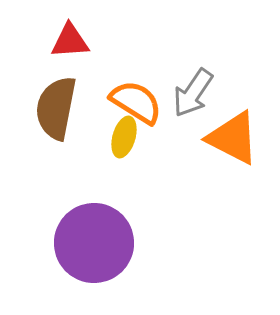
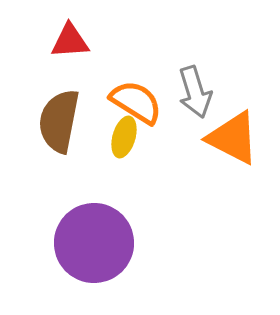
gray arrow: moved 2 px right, 1 px up; rotated 51 degrees counterclockwise
brown semicircle: moved 3 px right, 13 px down
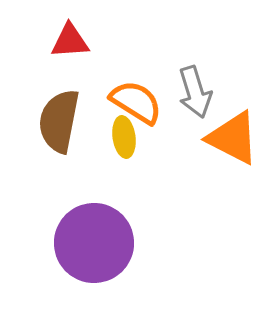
yellow ellipse: rotated 24 degrees counterclockwise
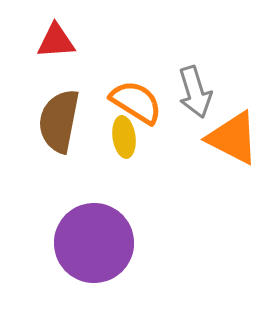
red triangle: moved 14 px left
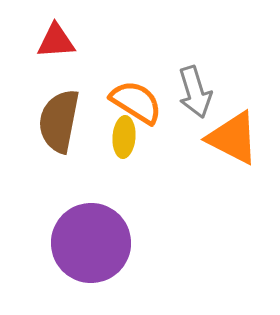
yellow ellipse: rotated 12 degrees clockwise
purple circle: moved 3 px left
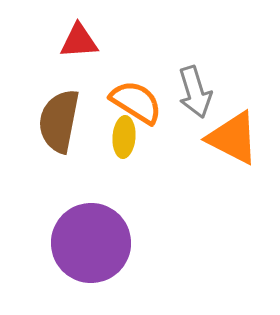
red triangle: moved 23 px right
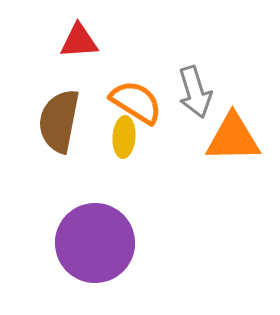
orange triangle: rotated 28 degrees counterclockwise
purple circle: moved 4 px right
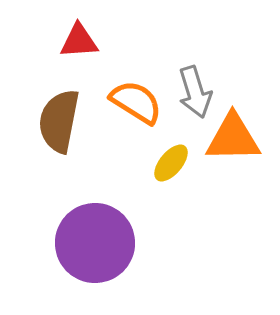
yellow ellipse: moved 47 px right, 26 px down; rotated 36 degrees clockwise
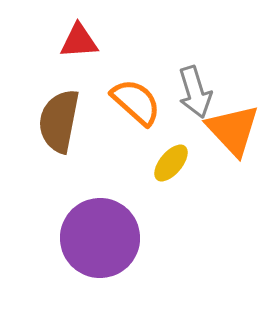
orange semicircle: rotated 10 degrees clockwise
orange triangle: moved 8 px up; rotated 48 degrees clockwise
purple circle: moved 5 px right, 5 px up
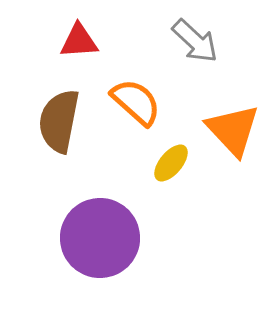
gray arrow: moved 51 px up; rotated 30 degrees counterclockwise
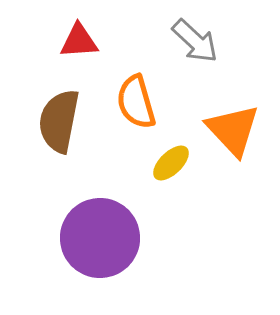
orange semicircle: rotated 148 degrees counterclockwise
yellow ellipse: rotated 6 degrees clockwise
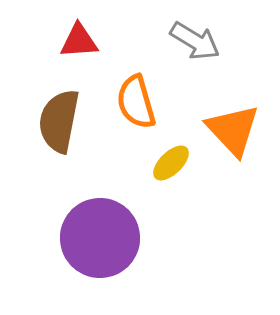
gray arrow: rotated 12 degrees counterclockwise
